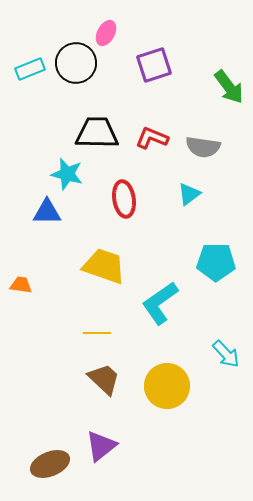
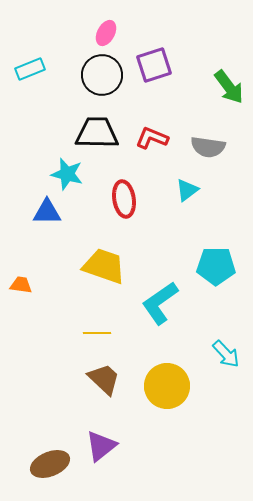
black circle: moved 26 px right, 12 px down
gray semicircle: moved 5 px right
cyan triangle: moved 2 px left, 4 px up
cyan pentagon: moved 4 px down
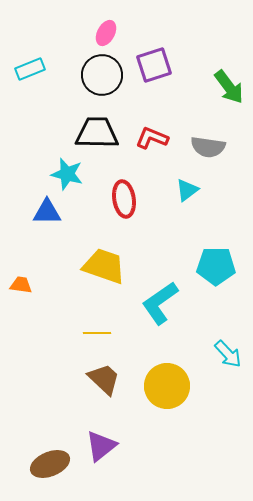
cyan arrow: moved 2 px right
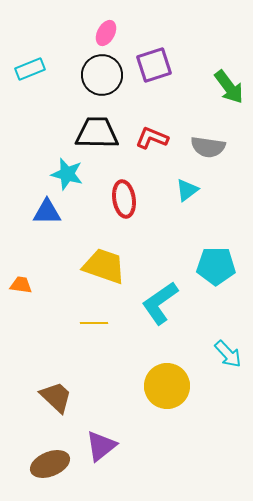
yellow line: moved 3 px left, 10 px up
brown trapezoid: moved 48 px left, 18 px down
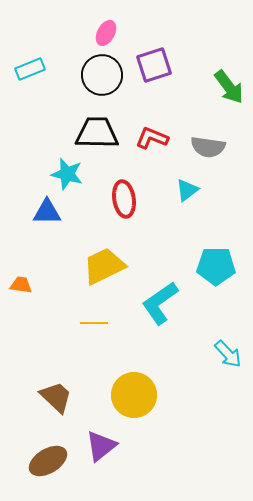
yellow trapezoid: rotated 45 degrees counterclockwise
yellow circle: moved 33 px left, 9 px down
brown ellipse: moved 2 px left, 3 px up; rotated 9 degrees counterclockwise
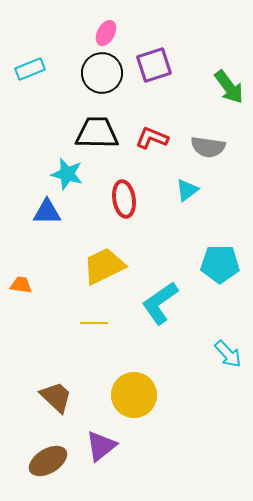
black circle: moved 2 px up
cyan pentagon: moved 4 px right, 2 px up
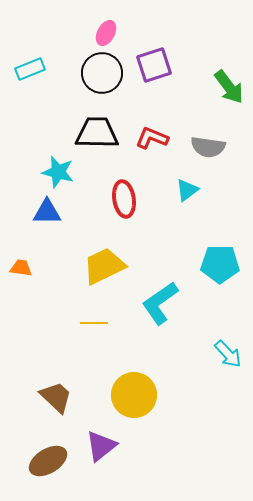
cyan star: moved 9 px left, 2 px up
orange trapezoid: moved 17 px up
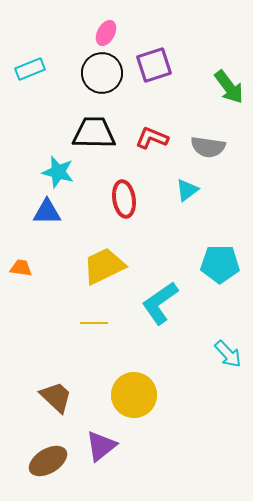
black trapezoid: moved 3 px left
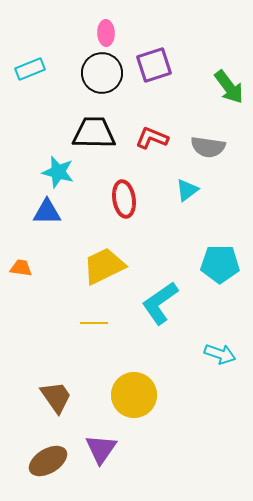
pink ellipse: rotated 30 degrees counterclockwise
cyan arrow: moved 8 px left; rotated 28 degrees counterclockwise
brown trapezoid: rotated 12 degrees clockwise
purple triangle: moved 3 px down; rotated 16 degrees counterclockwise
